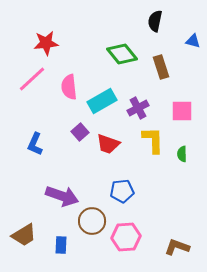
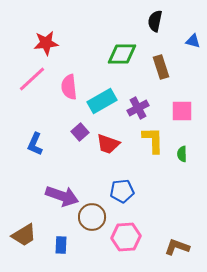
green diamond: rotated 52 degrees counterclockwise
brown circle: moved 4 px up
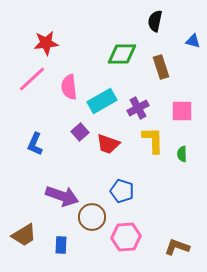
blue pentagon: rotated 25 degrees clockwise
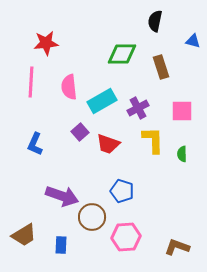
pink line: moved 1 px left, 3 px down; rotated 44 degrees counterclockwise
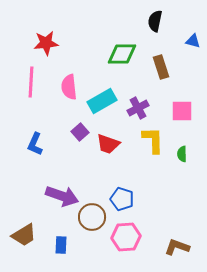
blue pentagon: moved 8 px down
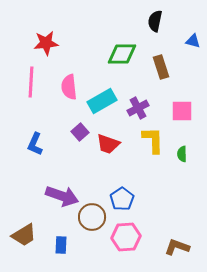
blue pentagon: rotated 20 degrees clockwise
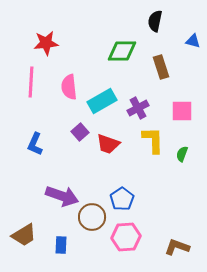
green diamond: moved 3 px up
green semicircle: rotated 21 degrees clockwise
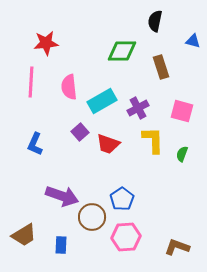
pink square: rotated 15 degrees clockwise
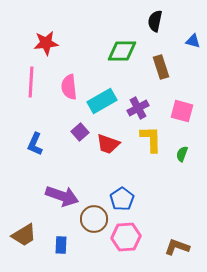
yellow L-shape: moved 2 px left, 1 px up
brown circle: moved 2 px right, 2 px down
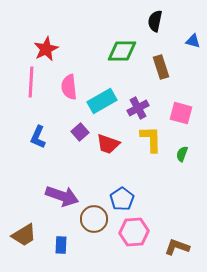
red star: moved 6 px down; rotated 20 degrees counterclockwise
pink square: moved 1 px left, 2 px down
blue L-shape: moved 3 px right, 7 px up
pink hexagon: moved 8 px right, 5 px up
